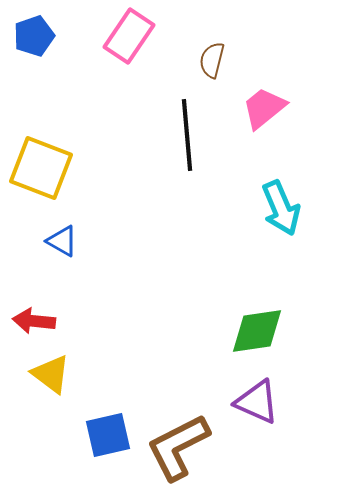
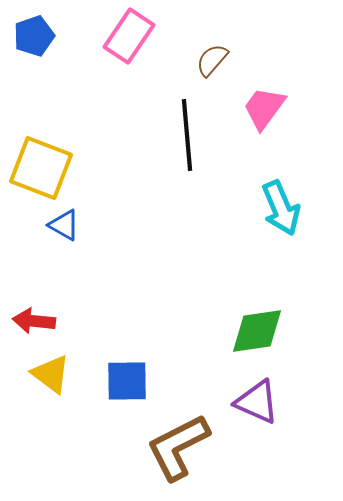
brown semicircle: rotated 27 degrees clockwise
pink trapezoid: rotated 15 degrees counterclockwise
blue triangle: moved 2 px right, 16 px up
blue square: moved 19 px right, 54 px up; rotated 12 degrees clockwise
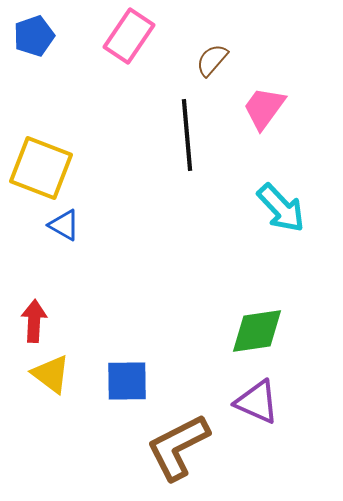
cyan arrow: rotated 20 degrees counterclockwise
red arrow: rotated 87 degrees clockwise
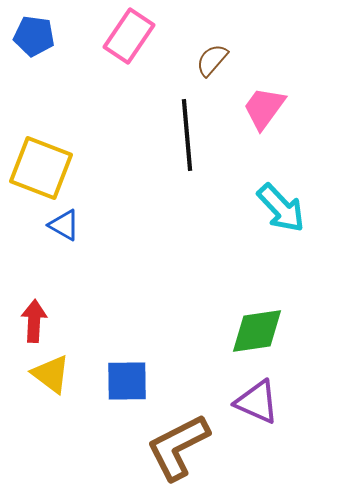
blue pentagon: rotated 27 degrees clockwise
